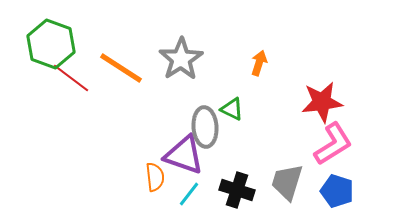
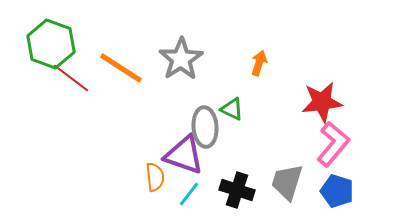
pink L-shape: rotated 18 degrees counterclockwise
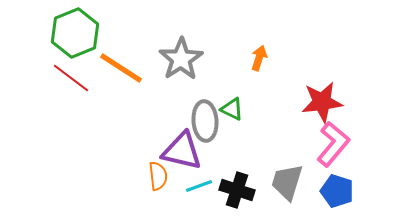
green hexagon: moved 24 px right, 11 px up; rotated 18 degrees clockwise
orange arrow: moved 5 px up
gray ellipse: moved 6 px up
purple triangle: moved 2 px left, 4 px up; rotated 6 degrees counterclockwise
orange semicircle: moved 3 px right, 1 px up
cyan line: moved 10 px right, 8 px up; rotated 32 degrees clockwise
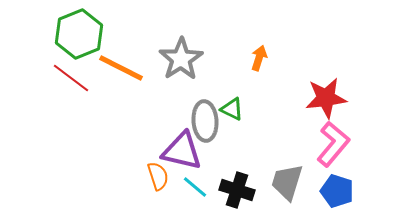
green hexagon: moved 4 px right, 1 px down
orange line: rotated 6 degrees counterclockwise
red star: moved 4 px right, 4 px up
orange semicircle: rotated 12 degrees counterclockwise
cyan line: moved 4 px left, 1 px down; rotated 60 degrees clockwise
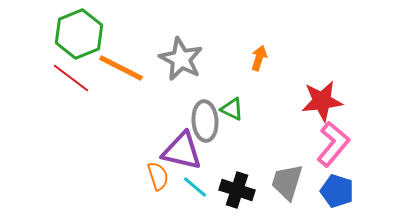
gray star: rotated 12 degrees counterclockwise
red star: moved 4 px left, 3 px down
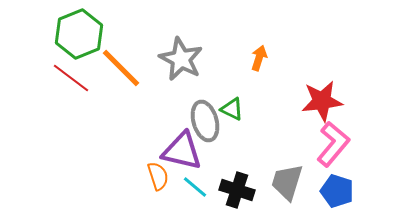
orange line: rotated 18 degrees clockwise
gray ellipse: rotated 12 degrees counterclockwise
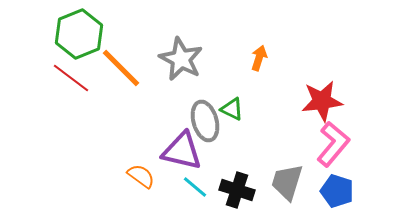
orange semicircle: moved 17 px left; rotated 36 degrees counterclockwise
